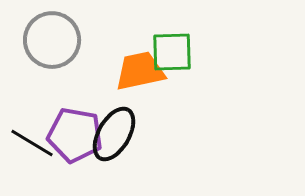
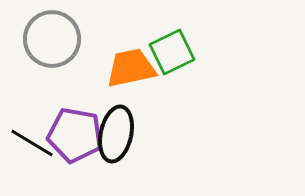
gray circle: moved 1 px up
green square: rotated 24 degrees counterclockwise
orange trapezoid: moved 9 px left, 3 px up
black ellipse: moved 2 px right; rotated 18 degrees counterclockwise
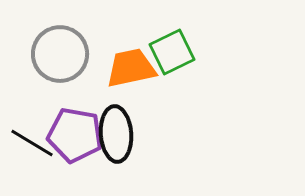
gray circle: moved 8 px right, 15 px down
black ellipse: rotated 16 degrees counterclockwise
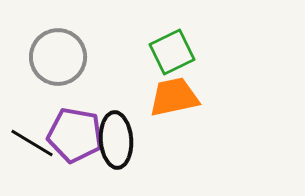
gray circle: moved 2 px left, 3 px down
orange trapezoid: moved 43 px right, 29 px down
black ellipse: moved 6 px down
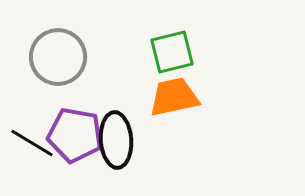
green square: rotated 12 degrees clockwise
